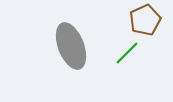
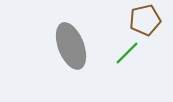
brown pentagon: rotated 12 degrees clockwise
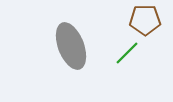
brown pentagon: rotated 12 degrees clockwise
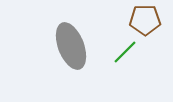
green line: moved 2 px left, 1 px up
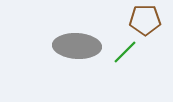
gray ellipse: moved 6 px right; rotated 66 degrees counterclockwise
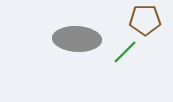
gray ellipse: moved 7 px up
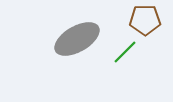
gray ellipse: rotated 33 degrees counterclockwise
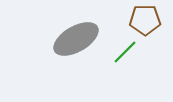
gray ellipse: moved 1 px left
